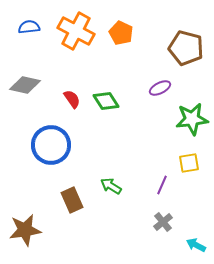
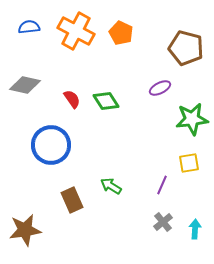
cyan arrow: moved 1 px left, 16 px up; rotated 66 degrees clockwise
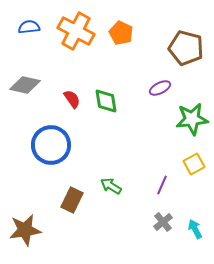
green diamond: rotated 24 degrees clockwise
yellow square: moved 5 px right, 1 px down; rotated 20 degrees counterclockwise
brown rectangle: rotated 50 degrees clockwise
cyan arrow: rotated 30 degrees counterclockwise
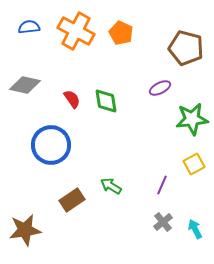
brown rectangle: rotated 30 degrees clockwise
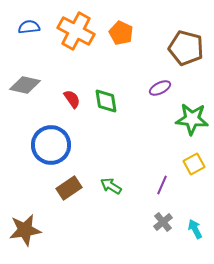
green star: rotated 12 degrees clockwise
brown rectangle: moved 3 px left, 12 px up
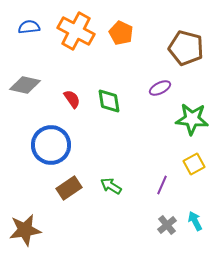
green diamond: moved 3 px right
gray cross: moved 4 px right, 3 px down
cyan arrow: moved 8 px up
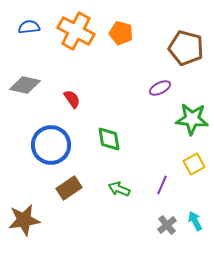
orange pentagon: rotated 10 degrees counterclockwise
green diamond: moved 38 px down
green arrow: moved 8 px right, 3 px down; rotated 10 degrees counterclockwise
brown star: moved 1 px left, 10 px up
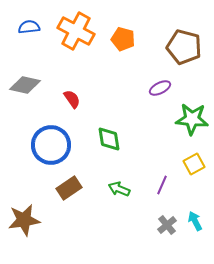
orange pentagon: moved 2 px right, 6 px down
brown pentagon: moved 2 px left, 1 px up
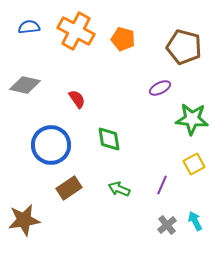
red semicircle: moved 5 px right
